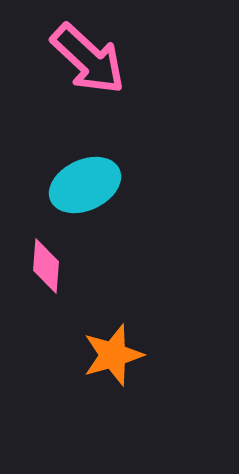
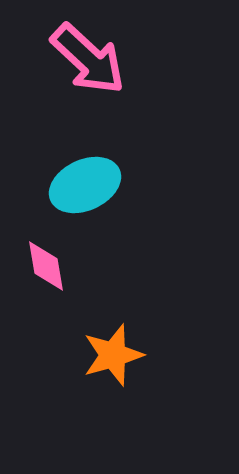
pink diamond: rotated 14 degrees counterclockwise
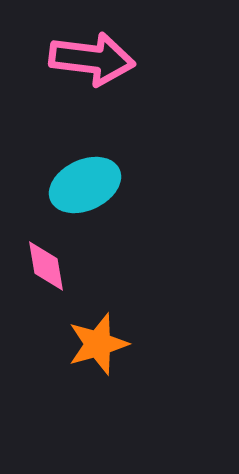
pink arrow: moved 4 px right; rotated 36 degrees counterclockwise
orange star: moved 15 px left, 11 px up
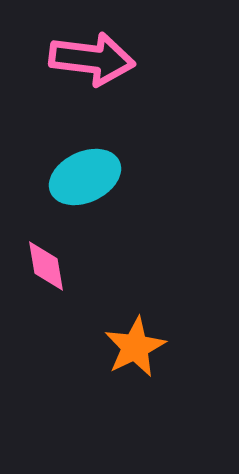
cyan ellipse: moved 8 px up
orange star: moved 37 px right, 3 px down; rotated 10 degrees counterclockwise
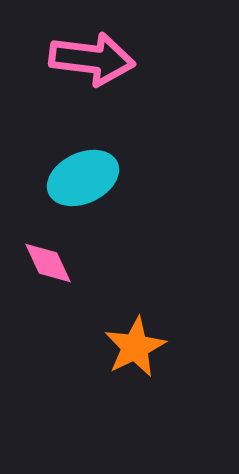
cyan ellipse: moved 2 px left, 1 px down
pink diamond: moved 2 px right, 3 px up; rotated 16 degrees counterclockwise
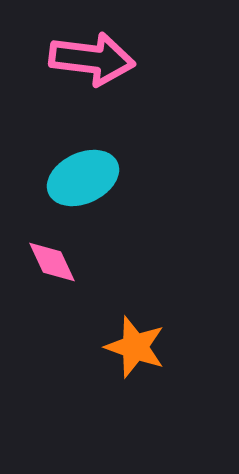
pink diamond: moved 4 px right, 1 px up
orange star: rotated 26 degrees counterclockwise
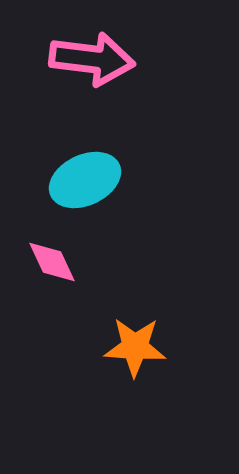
cyan ellipse: moved 2 px right, 2 px down
orange star: rotated 16 degrees counterclockwise
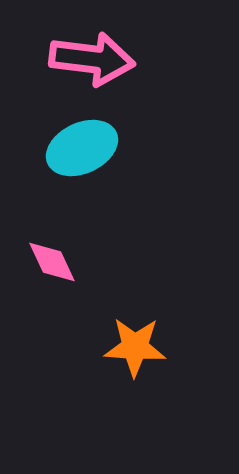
cyan ellipse: moved 3 px left, 32 px up
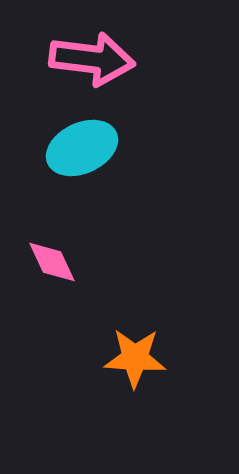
orange star: moved 11 px down
